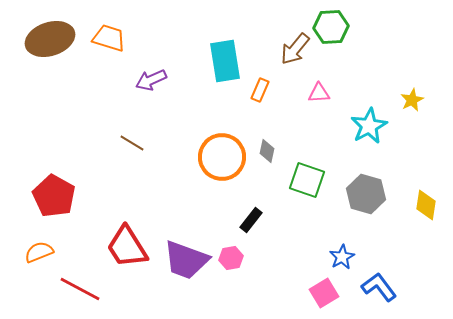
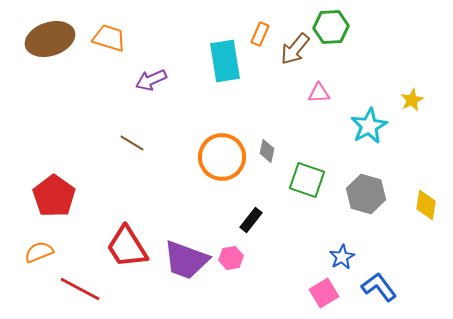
orange rectangle: moved 56 px up
red pentagon: rotated 6 degrees clockwise
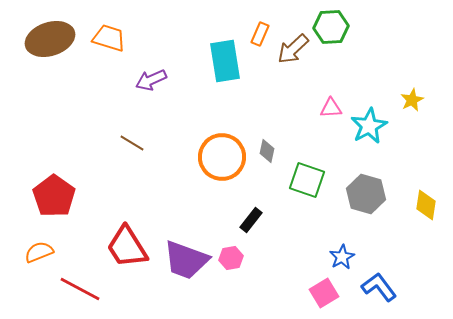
brown arrow: moved 2 px left; rotated 8 degrees clockwise
pink triangle: moved 12 px right, 15 px down
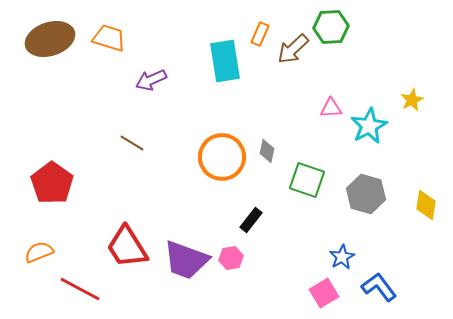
red pentagon: moved 2 px left, 13 px up
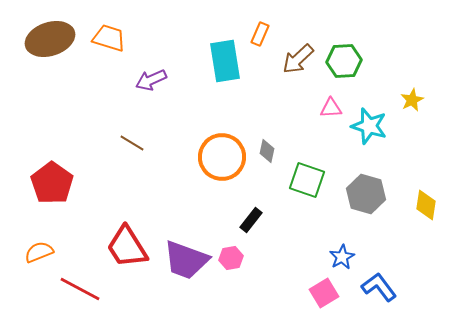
green hexagon: moved 13 px right, 34 px down
brown arrow: moved 5 px right, 10 px down
cyan star: rotated 27 degrees counterclockwise
